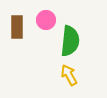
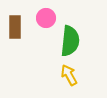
pink circle: moved 2 px up
brown rectangle: moved 2 px left
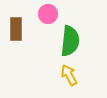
pink circle: moved 2 px right, 4 px up
brown rectangle: moved 1 px right, 2 px down
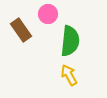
brown rectangle: moved 5 px right, 1 px down; rotated 35 degrees counterclockwise
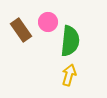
pink circle: moved 8 px down
yellow arrow: rotated 45 degrees clockwise
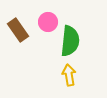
brown rectangle: moved 3 px left
yellow arrow: rotated 25 degrees counterclockwise
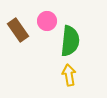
pink circle: moved 1 px left, 1 px up
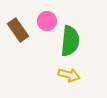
yellow arrow: rotated 115 degrees clockwise
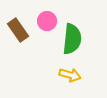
green semicircle: moved 2 px right, 2 px up
yellow arrow: moved 1 px right
